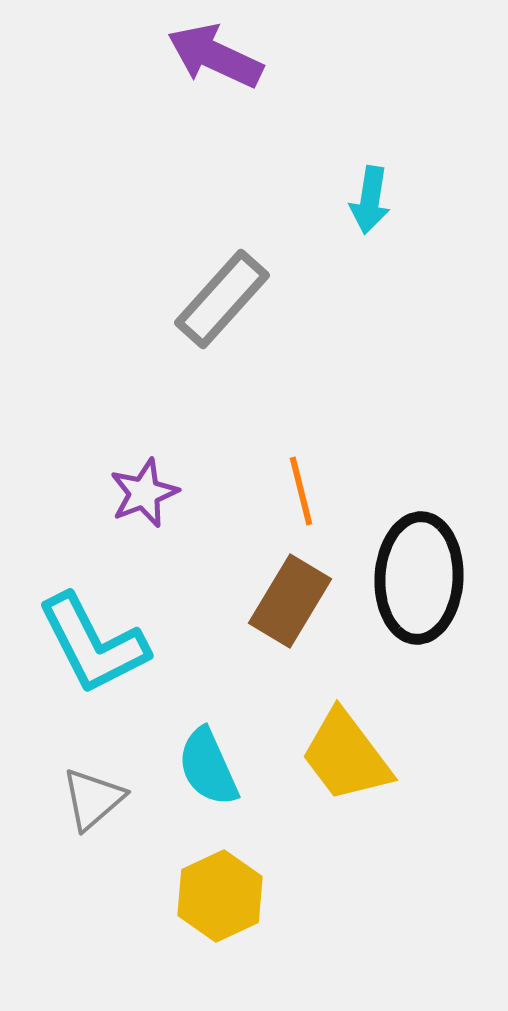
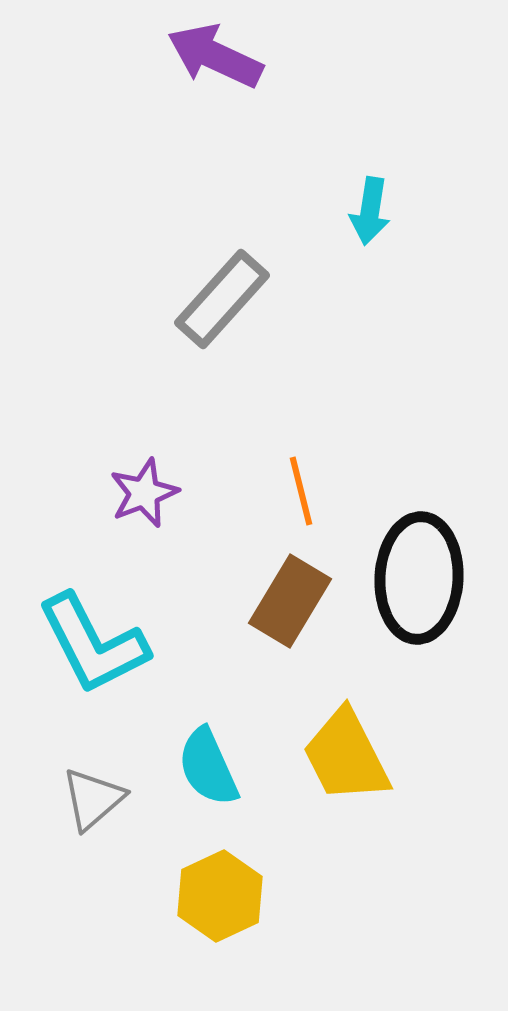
cyan arrow: moved 11 px down
yellow trapezoid: rotated 10 degrees clockwise
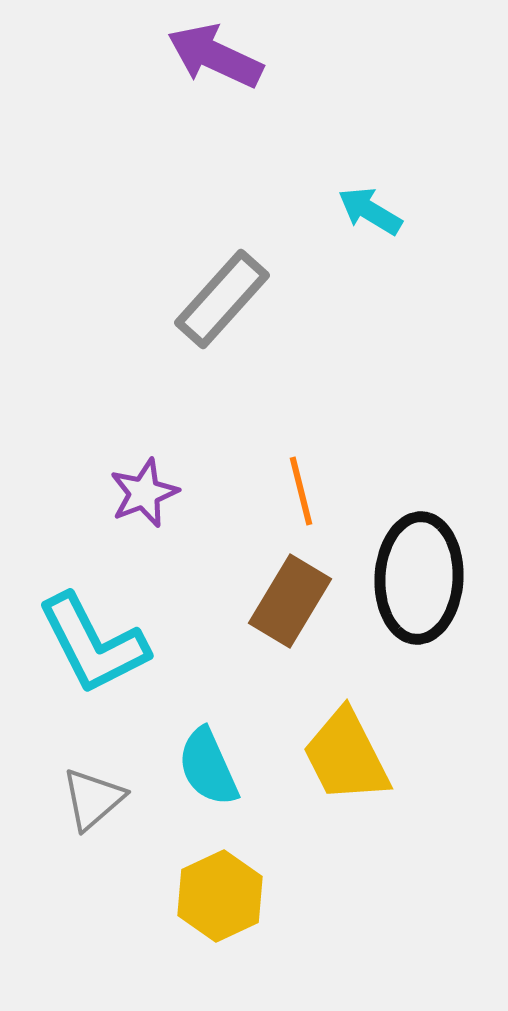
cyan arrow: rotated 112 degrees clockwise
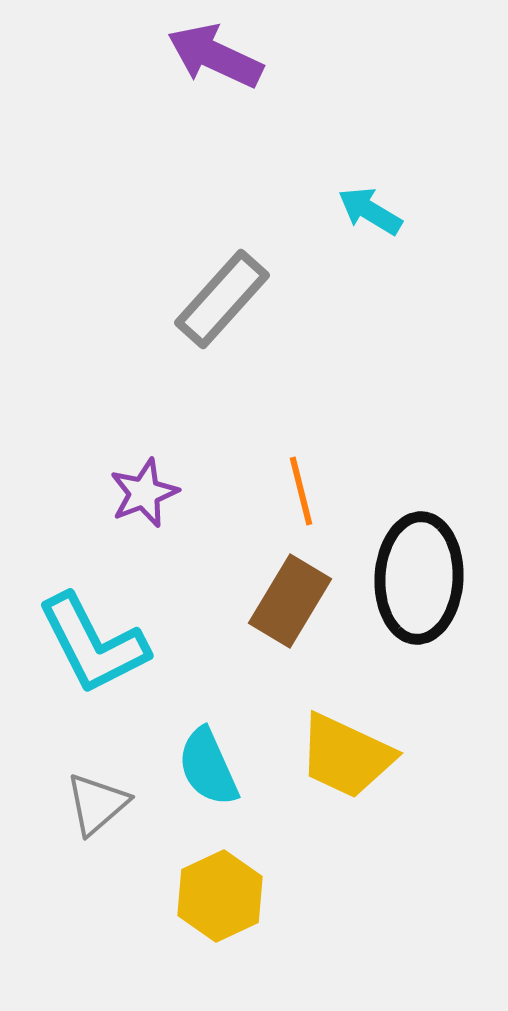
yellow trapezoid: rotated 38 degrees counterclockwise
gray triangle: moved 4 px right, 5 px down
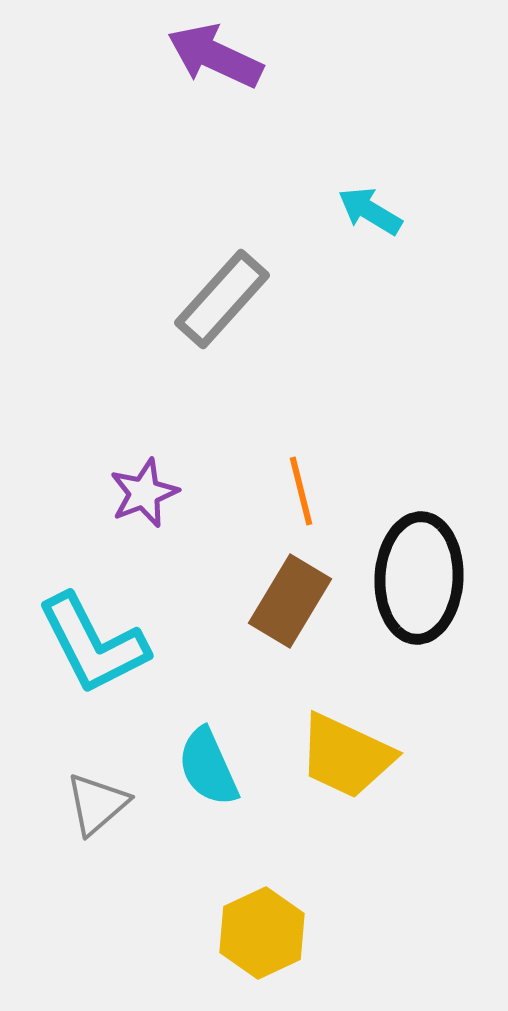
yellow hexagon: moved 42 px right, 37 px down
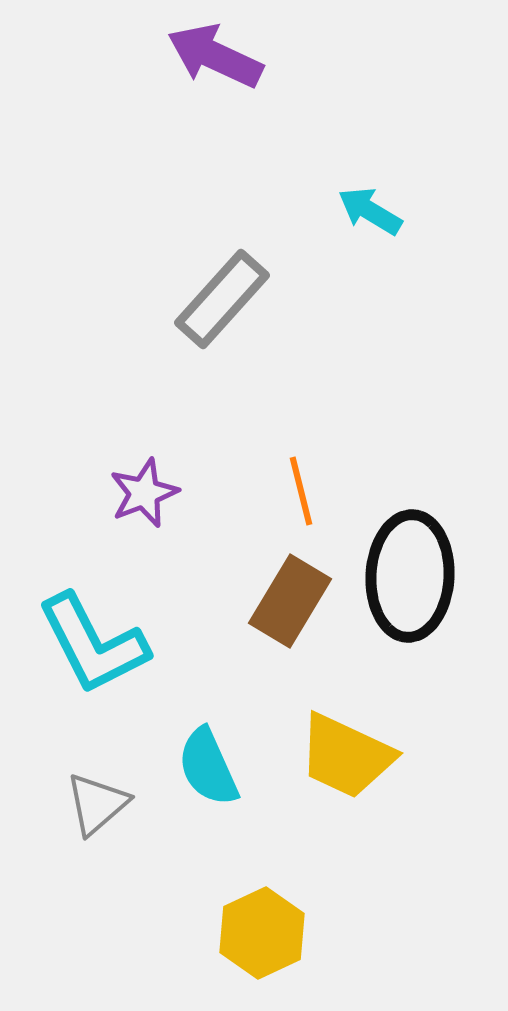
black ellipse: moved 9 px left, 2 px up
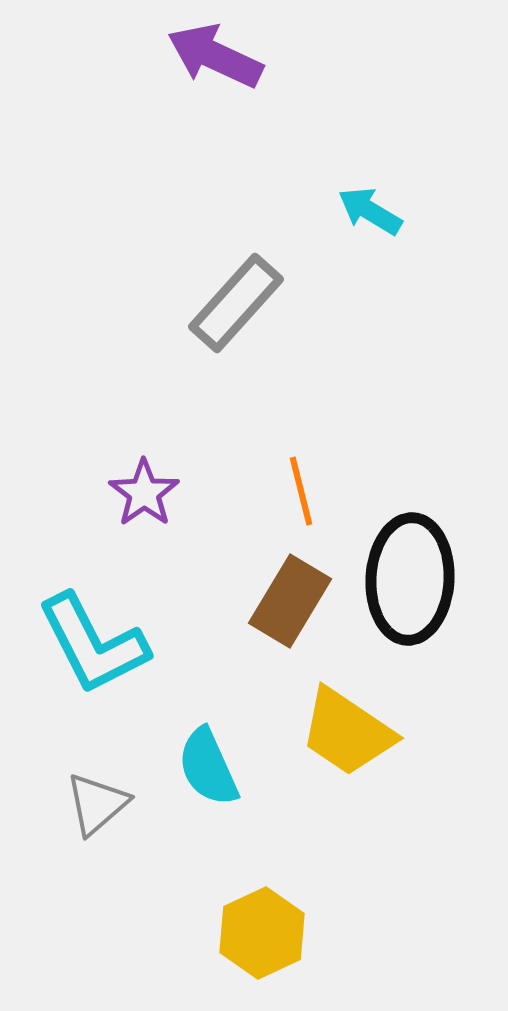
gray rectangle: moved 14 px right, 4 px down
purple star: rotated 14 degrees counterclockwise
black ellipse: moved 3 px down
yellow trapezoid: moved 1 px right, 24 px up; rotated 9 degrees clockwise
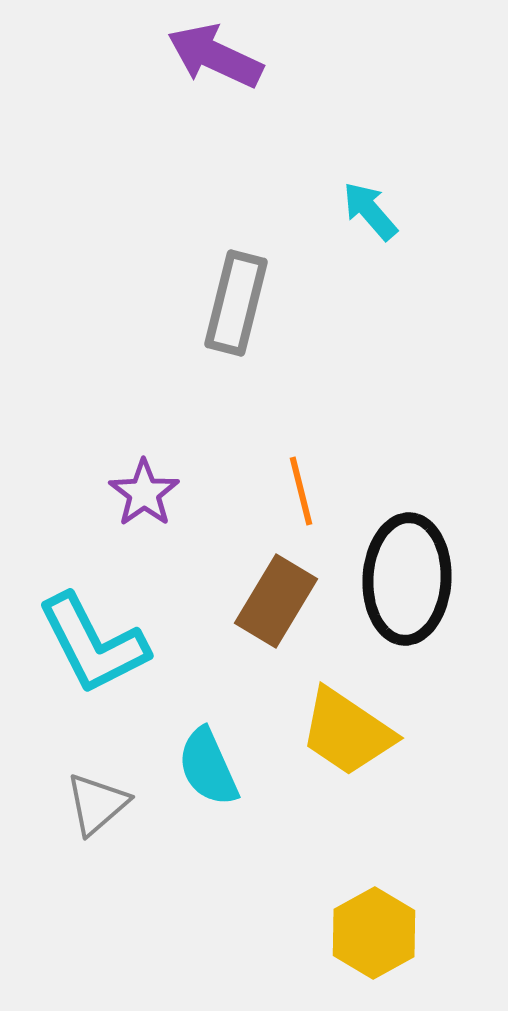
cyan arrow: rotated 18 degrees clockwise
gray rectangle: rotated 28 degrees counterclockwise
black ellipse: moved 3 px left
brown rectangle: moved 14 px left
yellow hexagon: moved 112 px right; rotated 4 degrees counterclockwise
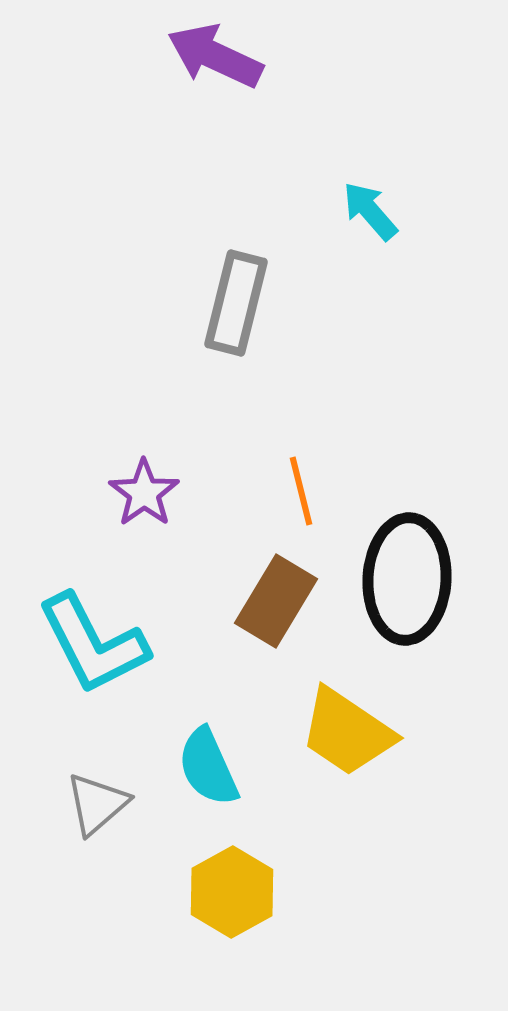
yellow hexagon: moved 142 px left, 41 px up
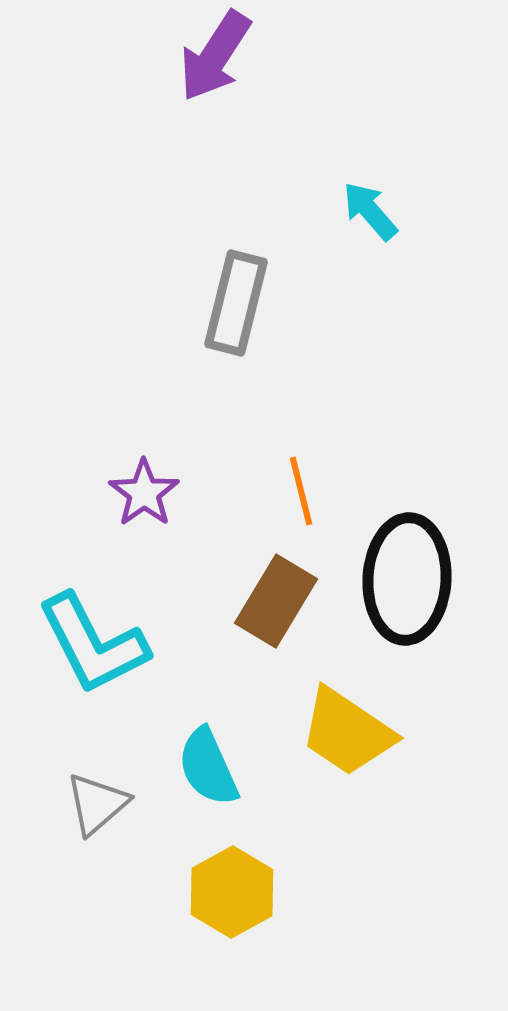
purple arrow: rotated 82 degrees counterclockwise
